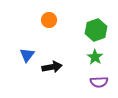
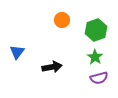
orange circle: moved 13 px right
blue triangle: moved 10 px left, 3 px up
purple semicircle: moved 4 px up; rotated 12 degrees counterclockwise
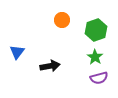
black arrow: moved 2 px left, 1 px up
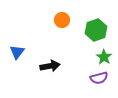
green star: moved 9 px right
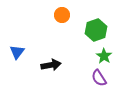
orange circle: moved 5 px up
green star: moved 1 px up
black arrow: moved 1 px right, 1 px up
purple semicircle: rotated 72 degrees clockwise
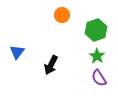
green star: moved 7 px left
black arrow: rotated 126 degrees clockwise
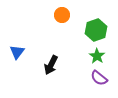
purple semicircle: rotated 18 degrees counterclockwise
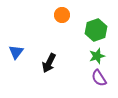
blue triangle: moved 1 px left
green star: rotated 21 degrees clockwise
black arrow: moved 2 px left, 2 px up
purple semicircle: rotated 18 degrees clockwise
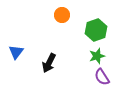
purple semicircle: moved 3 px right, 1 px up
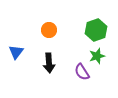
orange circle: moved 13 px left, 15 px down
black arrow: rotated 30 degrees counterclockwise
purple semicircle: moved 20 px left, 5 px up
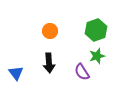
orange circle: moved 1 px right, 1 px down
blue triangle: moved 21 px down; rotated 14 degrees counterclockwise
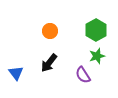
green hexagon: rotated 10 degrees counterclockwise
black arrow: rotated 42 degrees clockwise
purple semicircle: moved 1 px right, 3 px down
